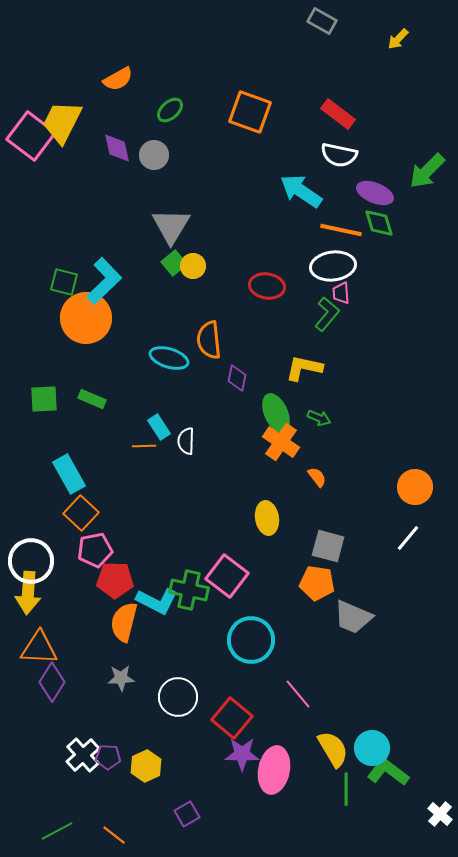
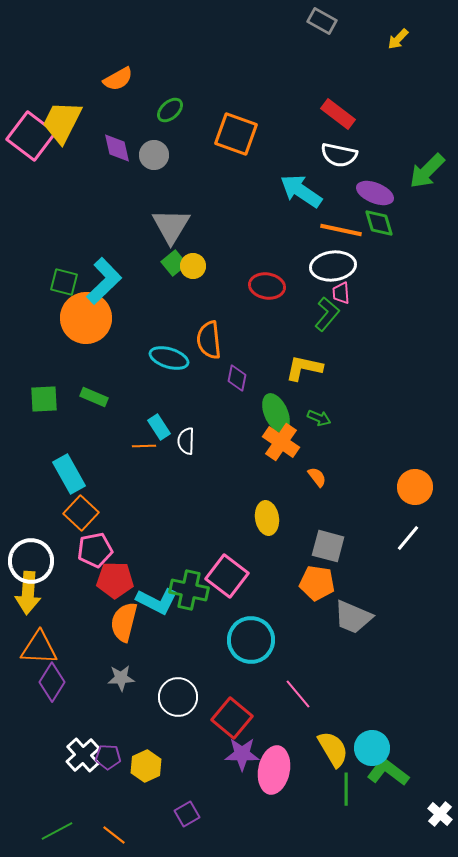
orange square at (250, 112): moved 14 px left, 22 px down
green rectangle at (92, 399): moved 2 px right, 2 px up
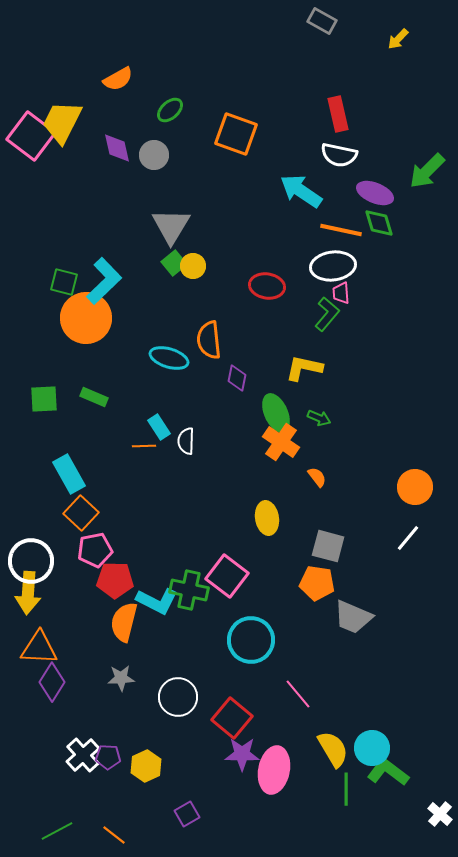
red rectangle at (338, 114): rotated 40 degrees clockwise
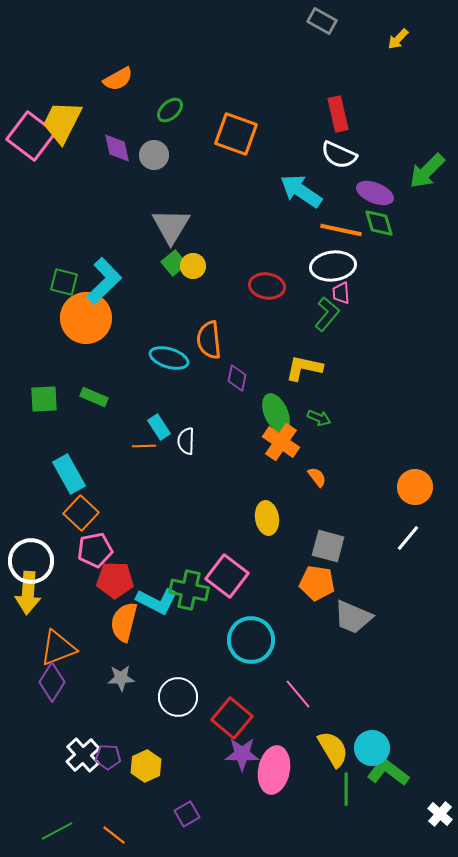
white semicircle at (339, 155): rotated 12 degrees clockwise
orange triangle at (39, 648): moved 19 px right; rotated 24 degrees counterclockwise
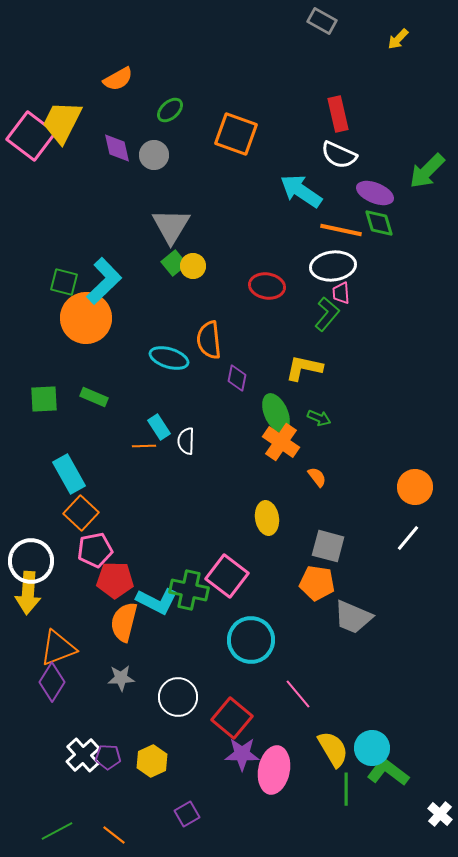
yellow hexagon at (146, 766): moved 6 px right, 5 px up
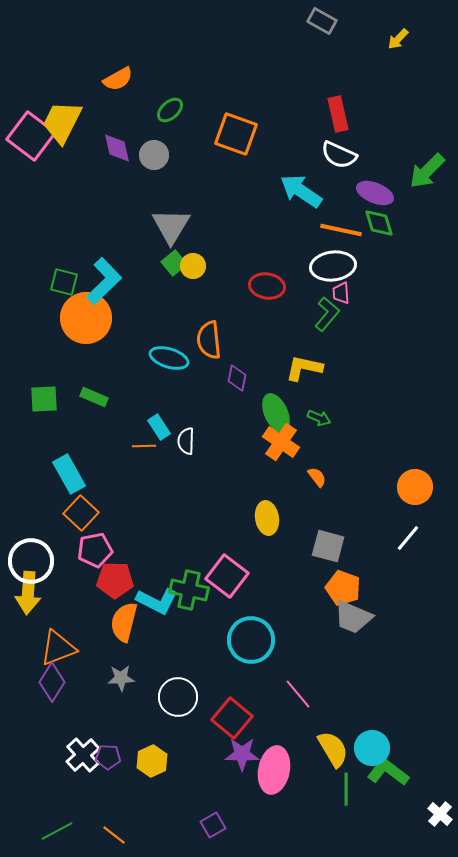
orange pentagon at (317, 583): moved 26 px right, 5 px down; rotated 12 degrees clockwise
purple square at (187, 814): moved 26 px right, 11 px down
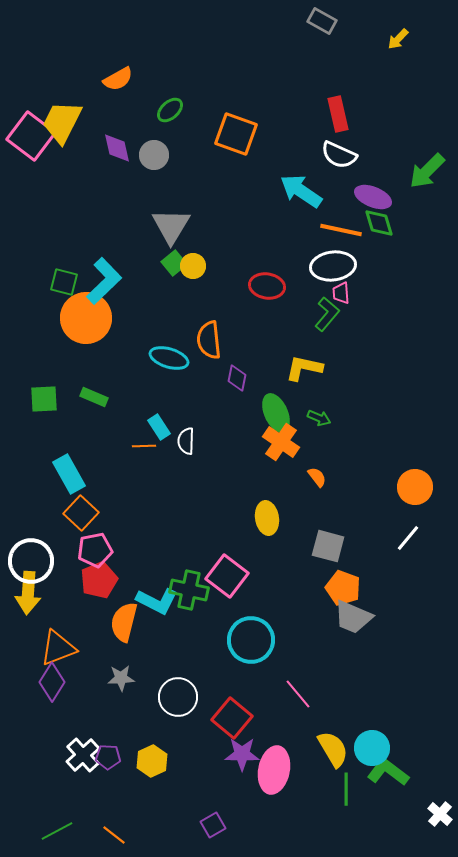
purple ellipse at (375, 193): moved 2 px left, 4 px down
red pentagon at (115, 580): moved 16 px left; rotated 24 degrees counterclockwise
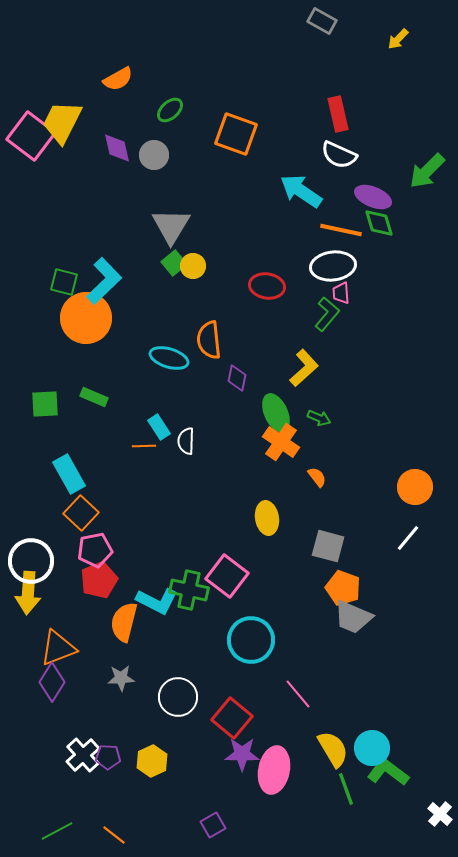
yellow L-shape at (304, 368): rotated 126 degrees clockwise
green square at (44, 399): moved 1 px right, 5 px down
green line at (346, 789): rotated 20 degrees counterclockwise
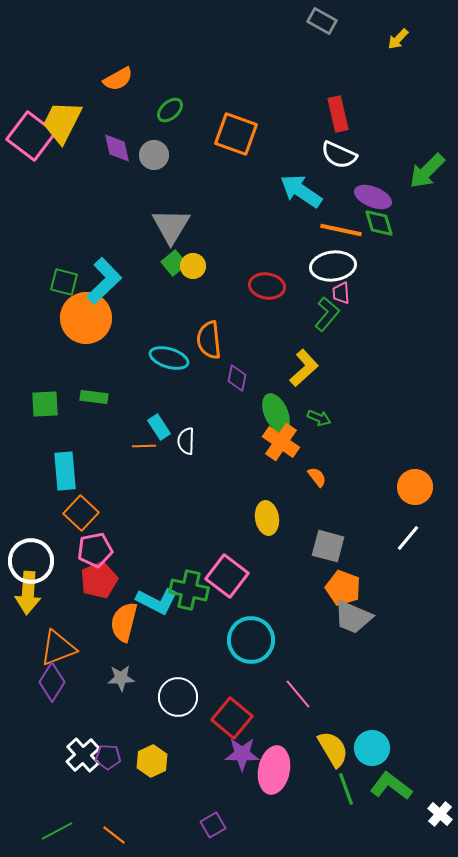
green rectangle at (94, 397): rotated 16 degrees counterclockwise
cyan rectangle at (69, 474): moved 4 px left, 3 px up; rotated 24 degrees clockwise
green L-shape at (388, 772): moved 3 px right, 14 px down
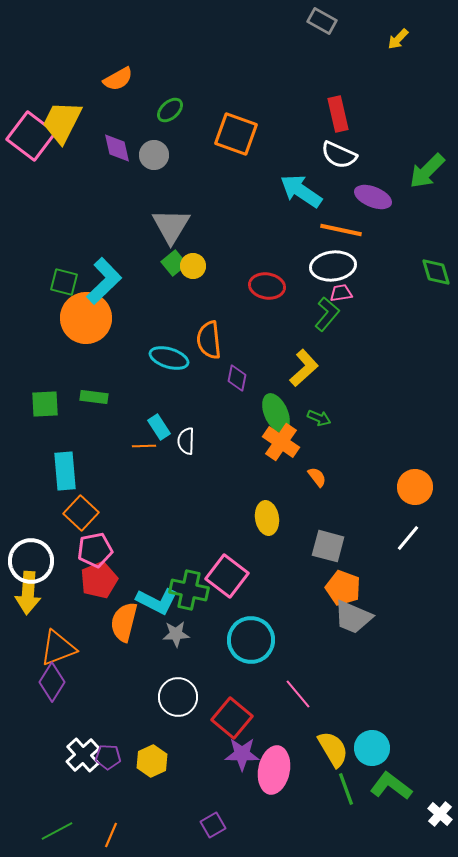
green diamond at (379, 223): moved 57 px right, 49 px down
pink trapezoid at (341, 293): rotated 85 degrees clockwise
gray star at (121, 678): moved 55 px right, 44 px up
orange line at (114, 835): moved 3 px left; rotated 75 degrees clockwise
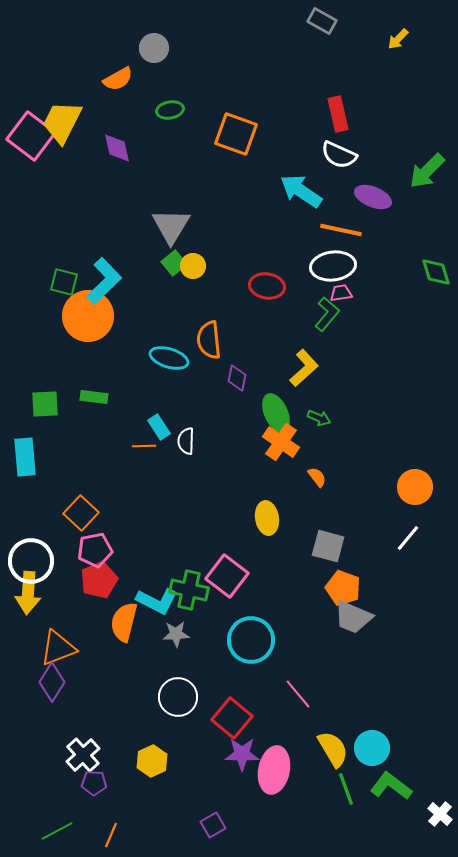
green ellipse at (170, 110): rotated 32 degrees clockwise
gray circle at (154, 155): moved 107 px up
orange circle at (86, 318): moved 2 px right, 2 px up
cyan rectangle at (65, 471): moved 40 px left, 14 px up
purple pentagon at (108, 757): moved 14 px left, 26 px down
